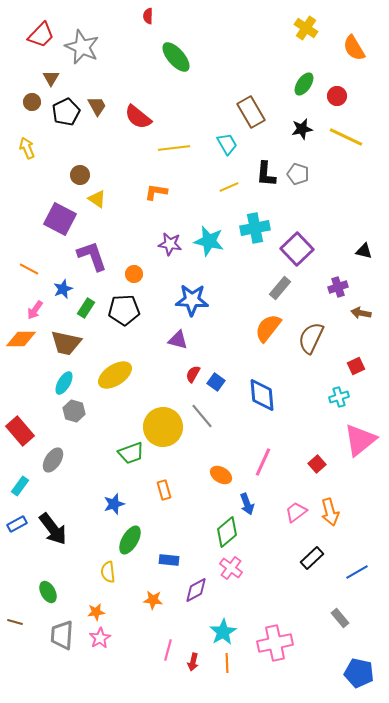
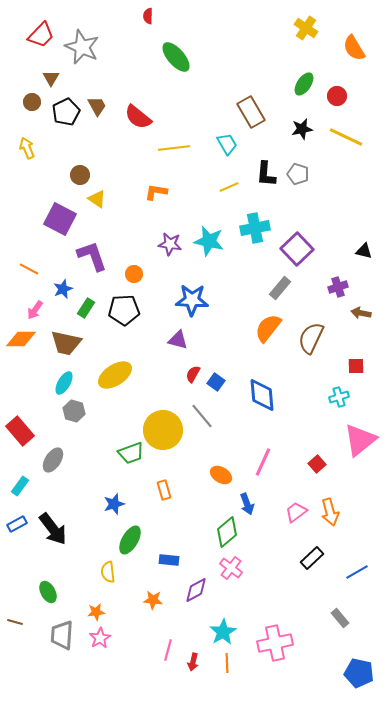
red square at (356, 366): rotated 24 degrees clockwise
yellow circle at (163, 427): moved 3 px down
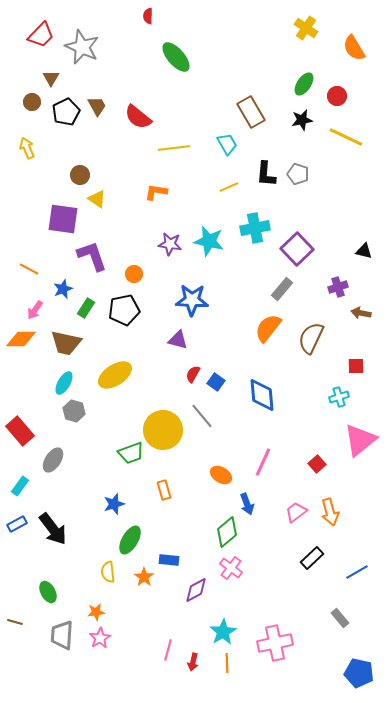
black star at (302, 129): moved 9 px up
purple square at (60, 219): moved 3 px right; rotated 20 degrees counterclockwise
gray rectangle at (280, 288): moved 2 px right, 1 px down
black pentagon at (124, 310): rotated 8 degrees counterclockwise
orange star at (153, 600): moved 9 px left, 23 px up; rotated 30 degrees clockwise
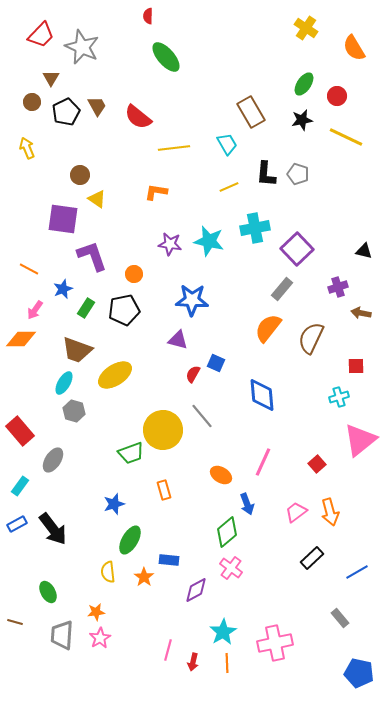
green ellipse at (176, 57): moved 10 px left
brown trapezoid at (66, 343): moved 11 px right, 7 px down; rotated 8 degrees clockwise
blue square at (216, 382): moved 19 px up; rotated 12 degrees counterclockwise
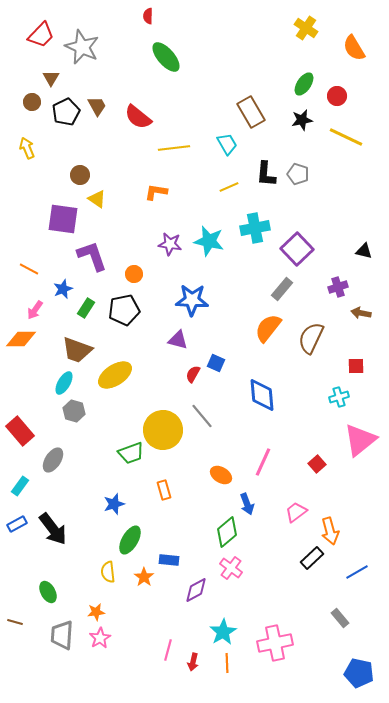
orange arrow at (330, 512): moved 19 px down
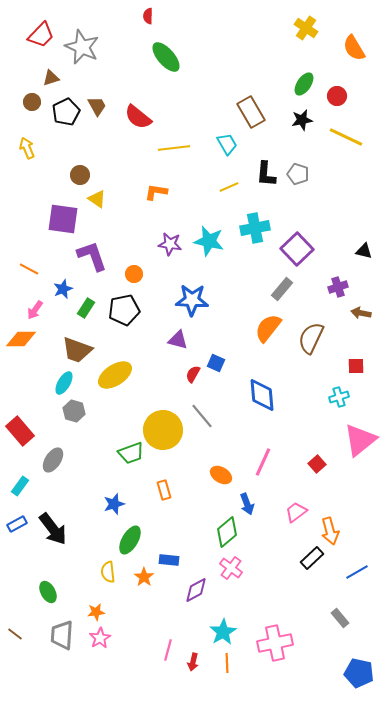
brown triangle at (51, 78): rotated 42 degrees clockwise
brown line at (15, 622): moved 12 px down; rotated 21 degrees clockwise
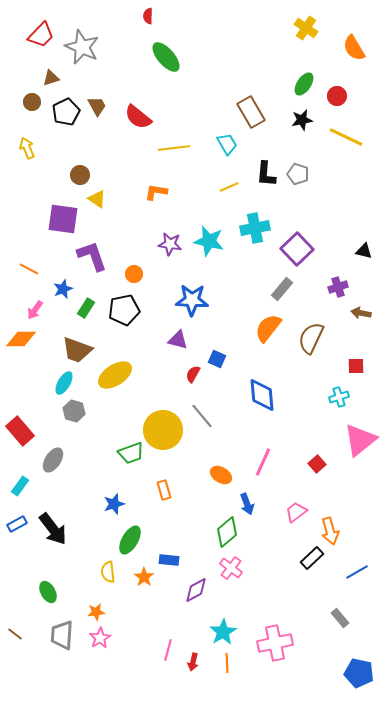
blue square at (216, 363): moved 1 px right, 4 px up
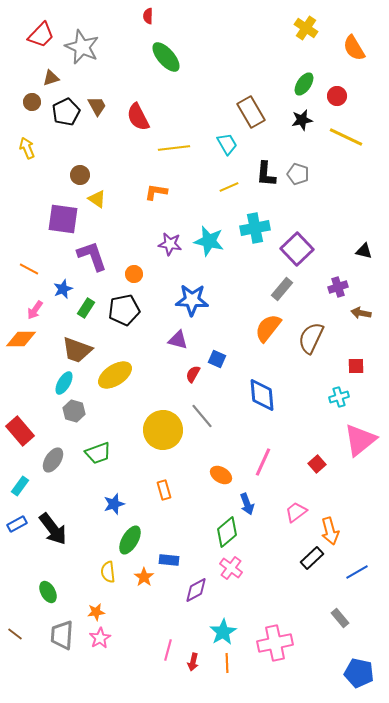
red semicircle at (138, 117): rotated 24 degrees clockwise
green trapezoid at (131, 453): moved 33 px left
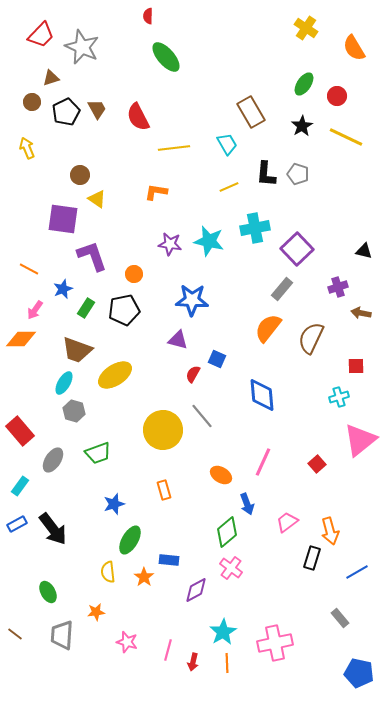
brown trapezoid at (97, 106): moved 3 px down
black star at (302, 120): moved 6 px down; rotated 20 degrees counterclockwise
pink trapezoid at (296, 512): moved 9 px left, 10 px down
black rectangle at (312, 558): rotated 30 degrees counterclockwise
pink star at (100, 638): moved 27 px right, 4 px down; rotated 25 degrees counterclockwise
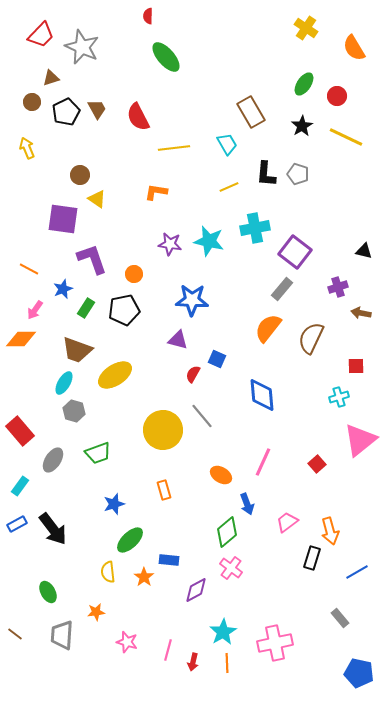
purple square at (297, 249): moved 2 px left, 3 px down; rotated 8 degrees counterclockwise
purple L-shape at (92, 256): moved 3 px down
green ellipse at (130, 540): rotated 16 degrees clockwise
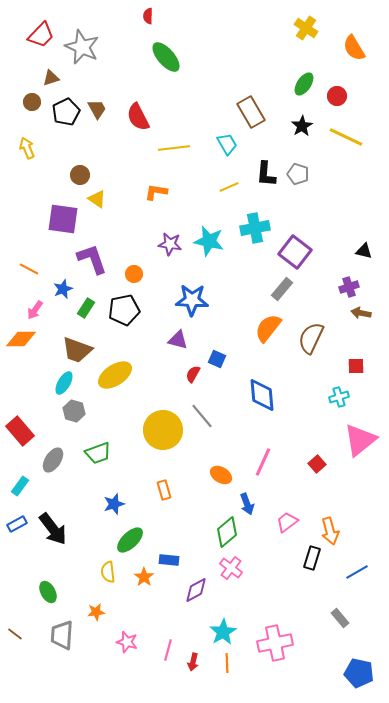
purple cross at (338, 287): moved 11 px right
